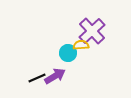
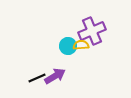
purple cross: rotated 20 degrees clockwise
cyan circle: moved 7 px up
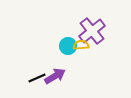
purple cross: rotated 16 degrees counterclockwise
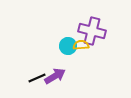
purple cross: rotated 36 degrees counterclockwise
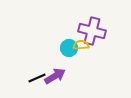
cyan circle: moved 1 px right, 2 px down
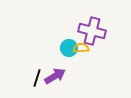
yellow semicircle: moved 3 px down
black line: rotated 48 degrees counterclockwise
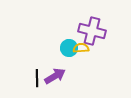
black line: rotated 18 degrees counterclockwise
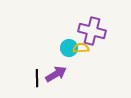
purple arrow: moved 1 px right, 2 px up
